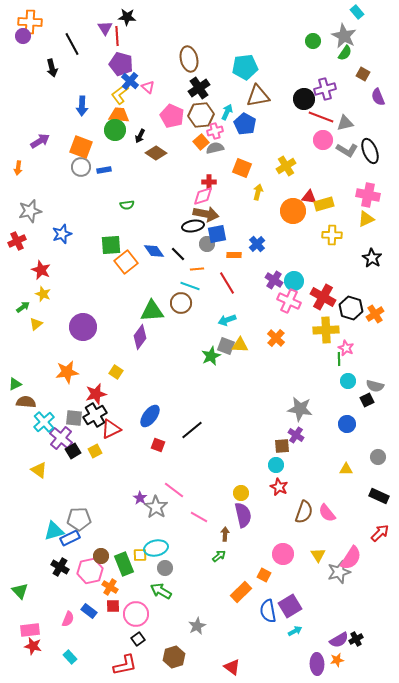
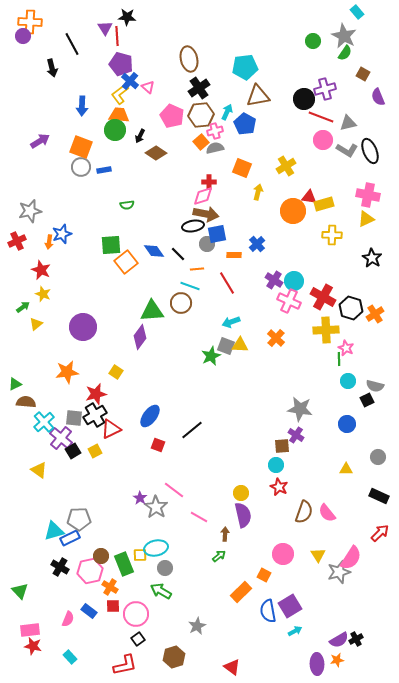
gray triangle at (345, 123): moved 3 px right
orange arrow at (18, 168): moved 31 px right, 74 px down
cyan arrow at (227, 320): moved 4 px right, 2 px down
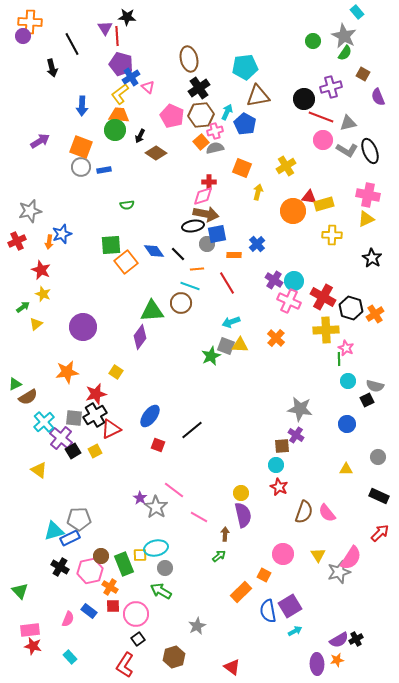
blue cross at (130, 81): moved 1 px right, 4 px up; rotated 18 degrees clockwise
purple cross at (325, 89): moved 6 px right, 2 px up
brown semicircle at (26, 402): moved 2 px right, 5 px up; rotated 144 degrees clockwise
red L-shape at (125, 665): rotated 135 degrees clockwise
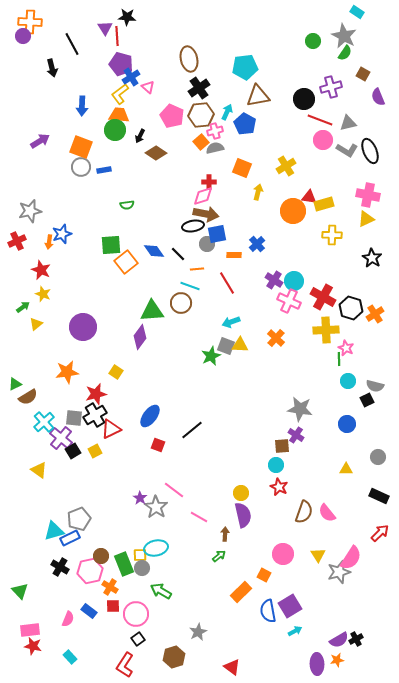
cyan rectangle at (357, 12): rotated 16 degrees counterclockwise
red line at (321, 117): moved 1 px left, 3 px down
gray pentagon at (79, 519): rotated 20 degrees counterclockwise
gray circle at (165, 568): moved 23 px left
gray star at (197, 626): moved 1 px right, 6 px down
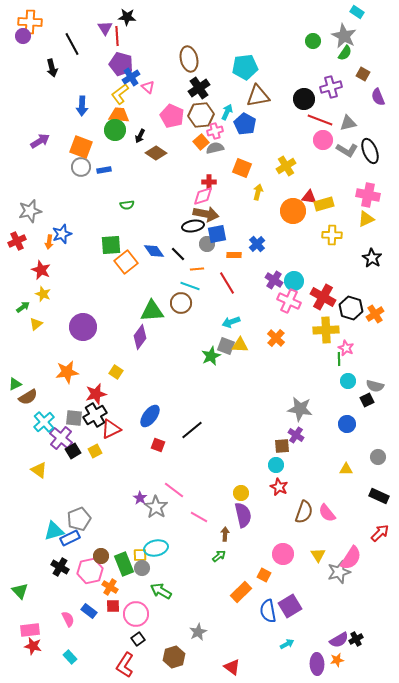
pink semicircle at (68, 619): rotated 49 degrees counterclockwise
cyan arrow at (295, 631): moved 8 px left, 13 px down
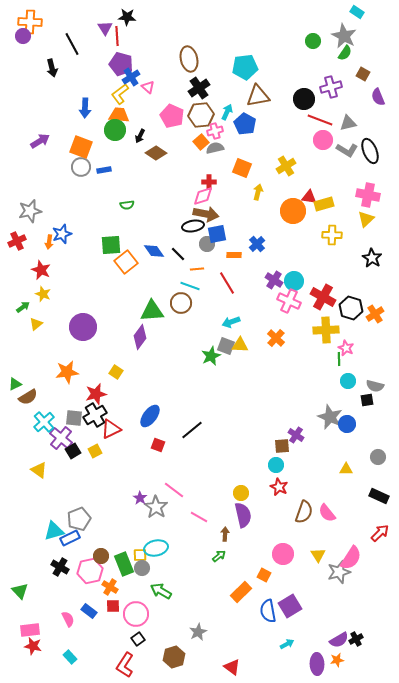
blue arrow at (82, 106): moved 3 px right, 2 px down
yellow triangle at (366, 219): rotated 18 degrees counterclockwise
black square at (367, 400): rotated 16 degrees clockwise
gray star at (300, 409): moved 30 px right, 8 px down; rotated 15 degrees clockwise
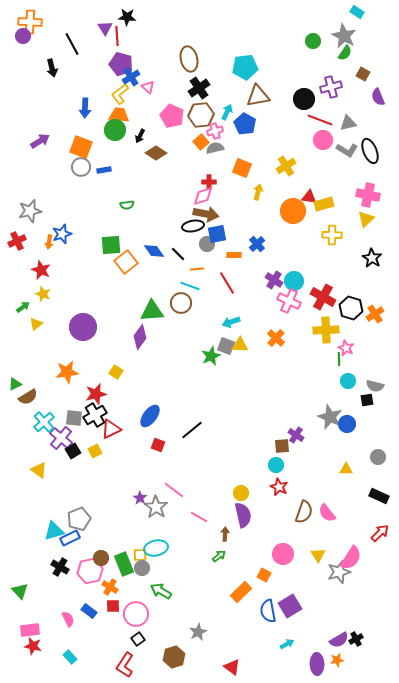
brown circle at (101, 556): moved 2 px down
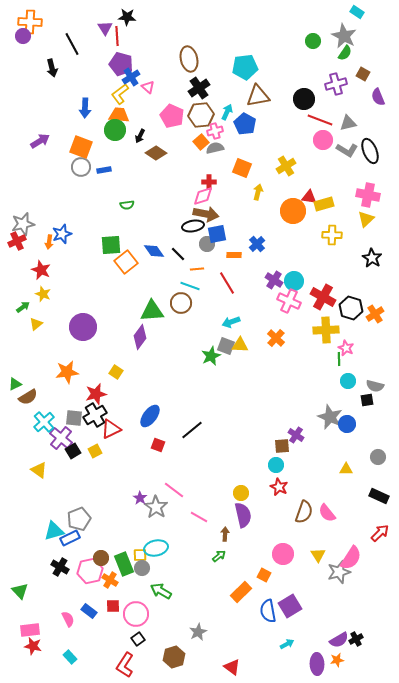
purple cross at (331, 87): moved 5 px right, 3 px up
gray star at (30, 211): moved 7 px left, 13 px down
orange cross at (110, 587): moved 7 px up
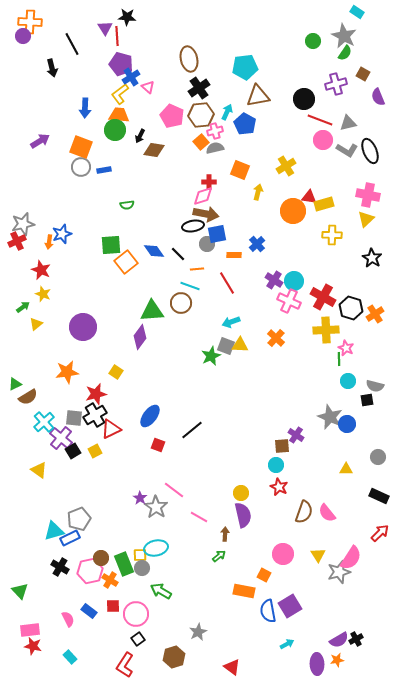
brown diamond at (156, 153): moved 2 px left, 3 px up; rotated 25 degrees counterclockwise
orange square at (242, 168): moved 2 px left, 2 px down
orange rectangle at (241, 592): moved 3 px right, 1 px up; rotated 55 degrees clockwise
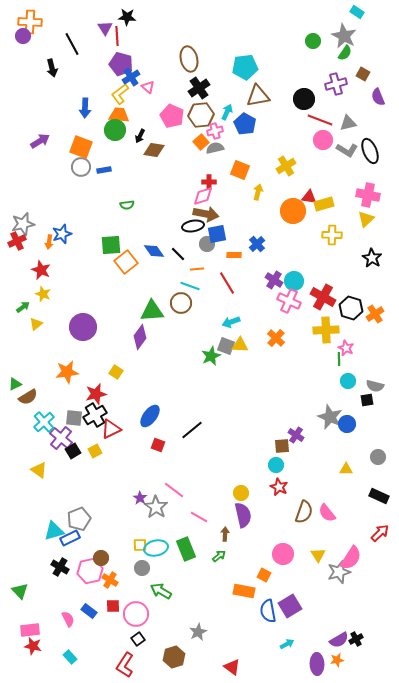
yellow square at (140, 555): moved 10 px up
green rectangle at (124, 564): moved 62 px right, 15 px up
